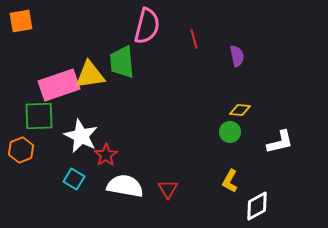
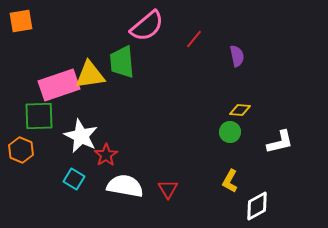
pink semicircle: rotated 36 degrees clockwise
red line: rotated 54 degrees clockwise
orange hexagon: rotated 15 degrees counterclockwise
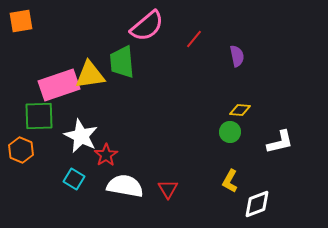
white diamond: moved 2 px up; rotated 8 degrees clockwise
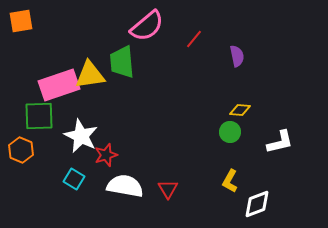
red star: rotated 15 degrees clockwise
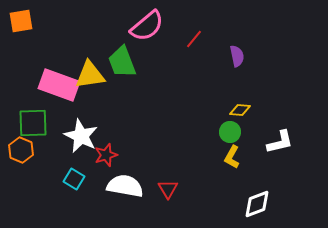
green trapezoid: rotated 16 degrees counterclockwise
pink rectangle: rotated 39 degrees clockwise
green square: moved 6 px left, 7 px down
yellow L-shape: moved 2 px right, 24 px up
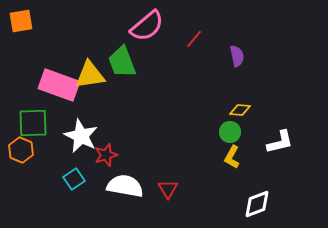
cyan square: rotated 25 degrees clockwise
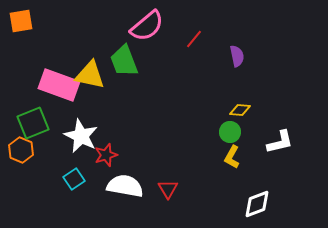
green trapezoid: moved 2 px right, 1 px up
yellow triangle: rotated 20 degrees clockwise
green square: rotated 20 degrees counterclockwise
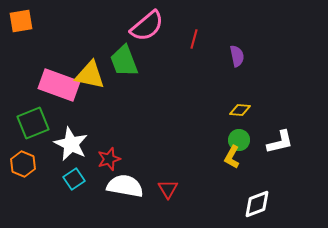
red line: rotated 24 degrees counterclockwise
green circle: moved 9 px right, 8 px down
white star: moved 10 px left, 8 px down
orange hexagon: moved 2 px right, 14 px down
red star: moved 3 px right, 4 px down
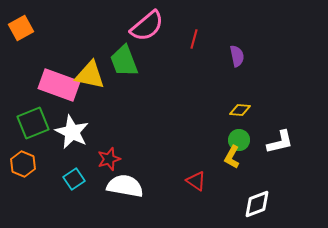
orange square: moved 7 px down; rotated 20 degrees counterclockwise
white star: moved 1 px right, 12 px up
red triangle: moved 28 px right, 8 px up; rotated 25 degrees counterclockwise
